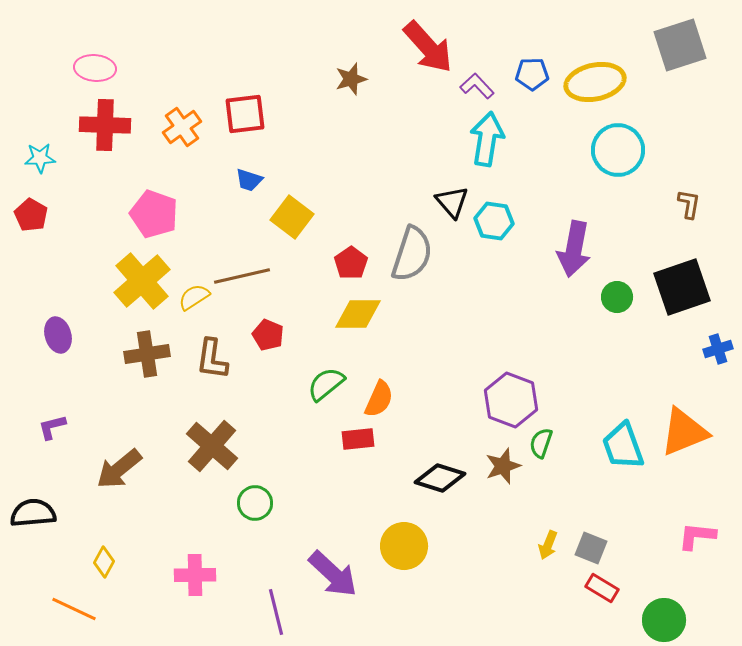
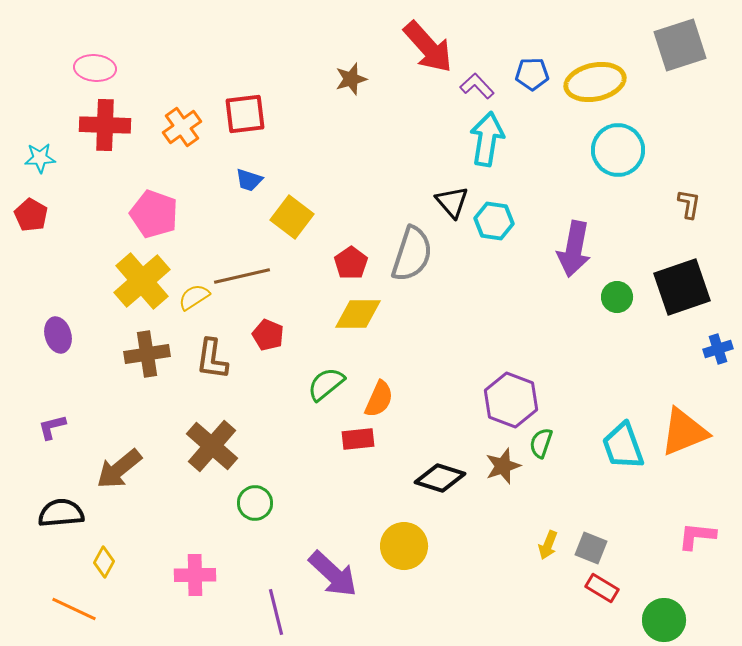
black semicircle at (33, 513): moved 28 px right
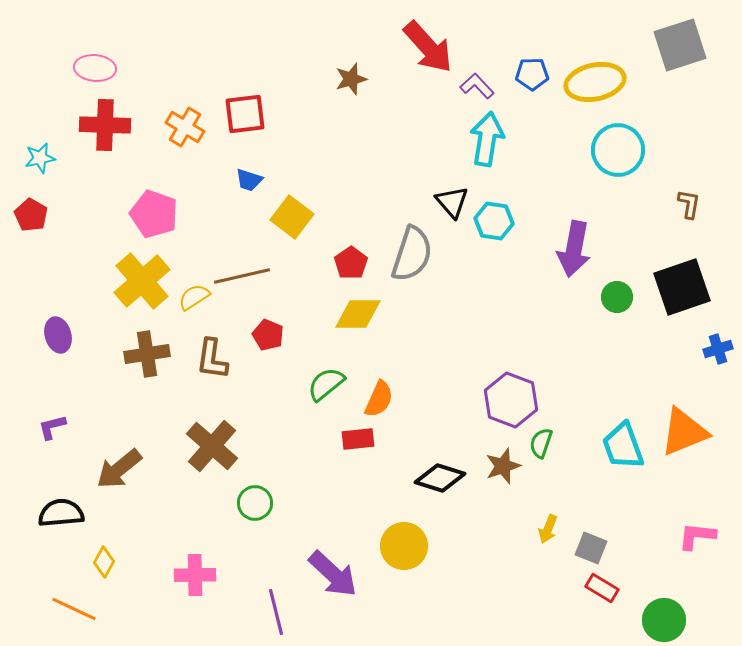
orange cross at (182, 127): moved 3 px right; rotated 24 degrees counterclockwise
cyan star at (40, 158): rotated 8 degrees counterclockwise
yellow arrow at (548, 545): moved 16 px up
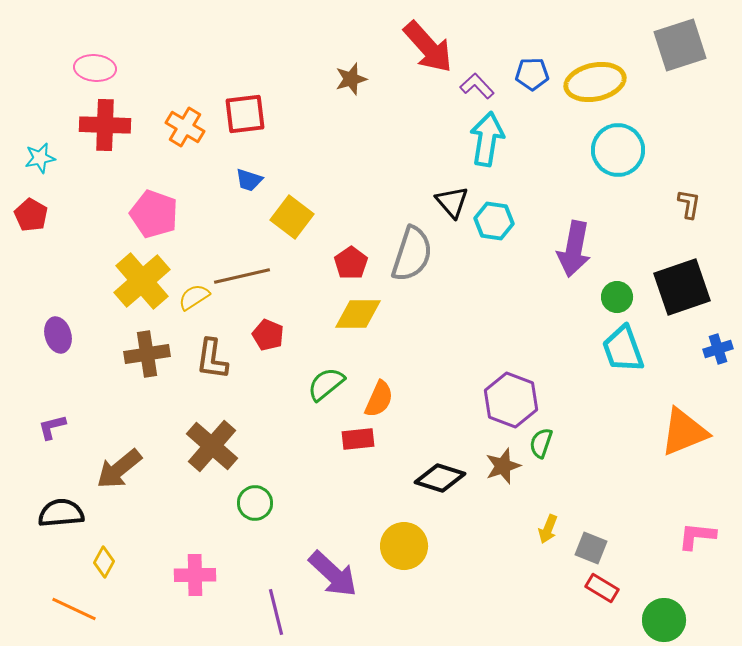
cyan trapezoid at (623, 446): moved 97 px up
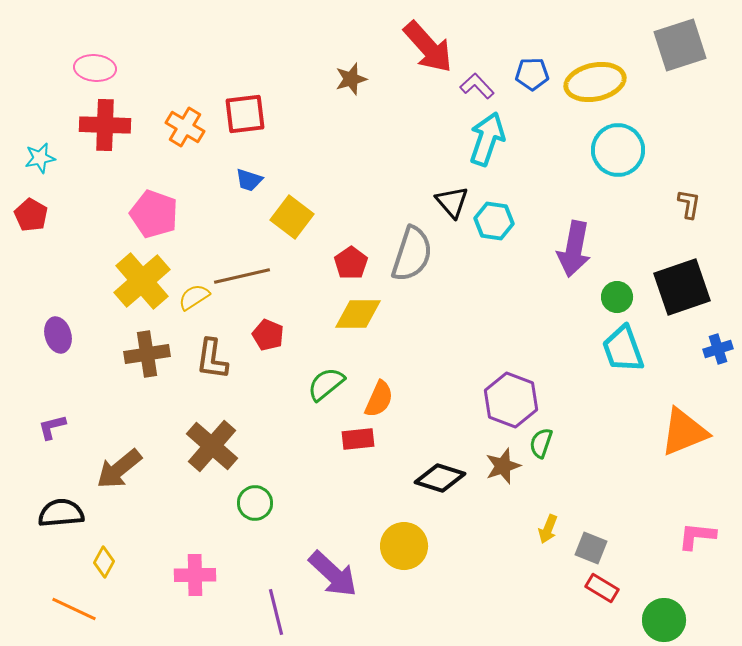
cyan arrow at (487, 139): rotated 10 degrees clockwise
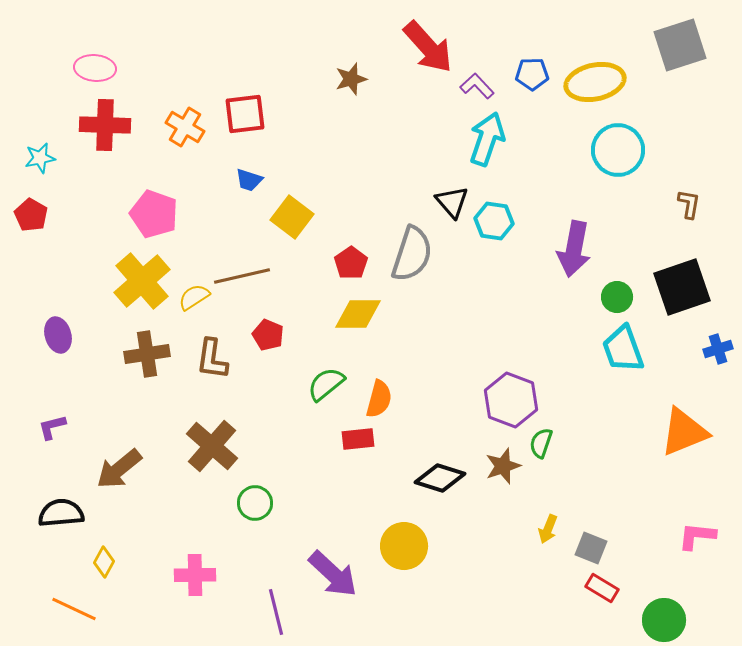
orange semicircle at (379, 399): rotated 9 degrees counterclockwise
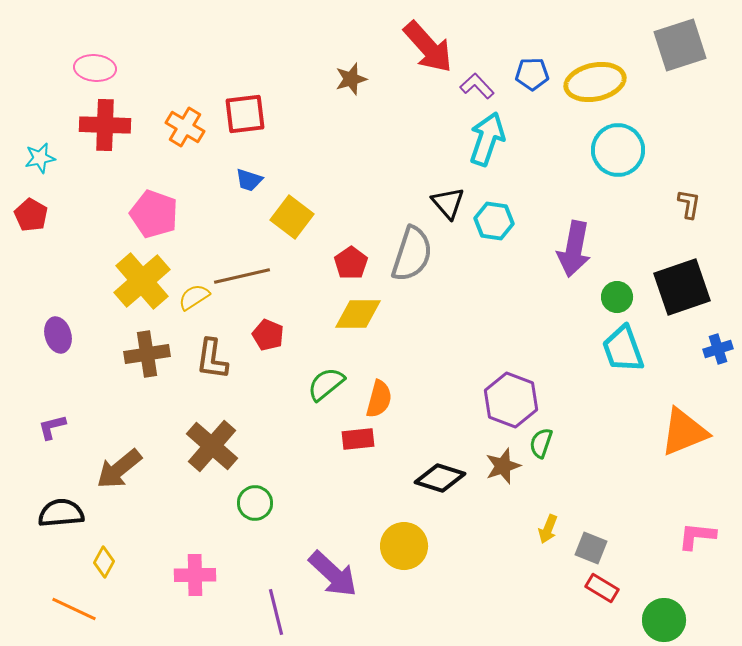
black triangle at (452, 202): moved 4 px left, 1 px down
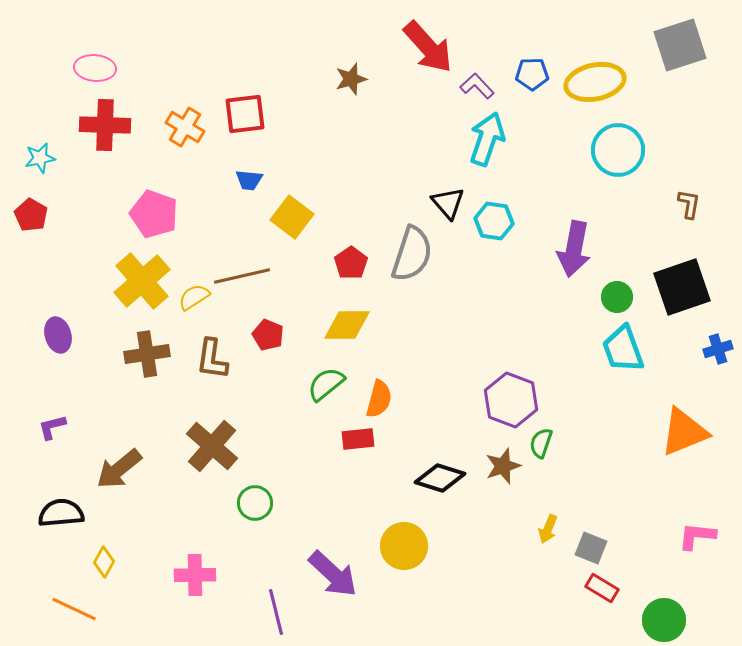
blue trapezoid at (249, 180): rotated 12 degrees counterclockwise
yellow diamond at (358, 314): moved 11 px left, 11 px down
